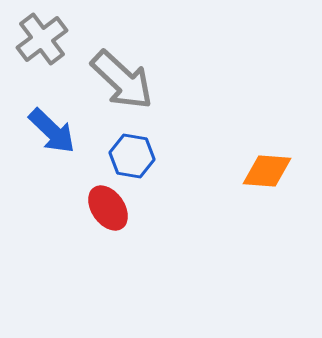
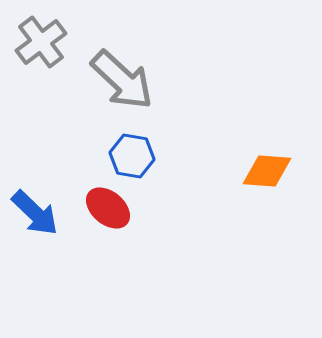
gray cross: moved 1 px left, 3 px down
blue arrow: moved 17 px left, 82 px down
red ellipse: rotated 15 degrees counterclockwise
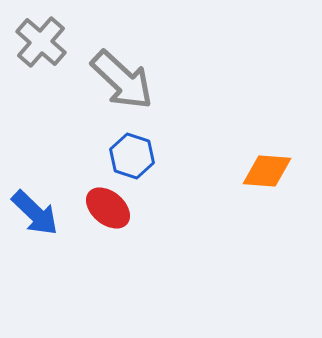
gray cross: rotated 12 degrees counterclockwise
blue hexagon: rotated 9 degrees clockwise
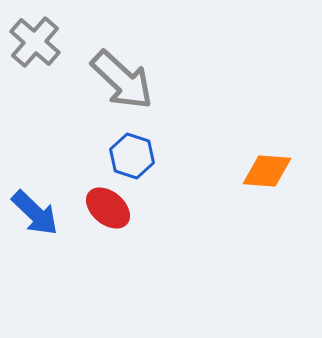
gray cross: moved 6 px left
